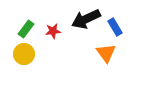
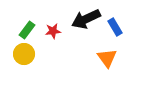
green rectangle: moved 1 px right, 1 px down
orange triangle: moved 1 px right, 5 px down
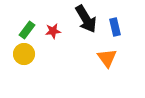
black arrow: rotated 96 degrees counterclockwise
blue rectangle: rotated 18 degrees clockwise
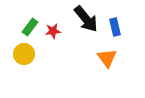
black arrow: rotated 8 degrees counterclockwise
green rectangle: moved 3 px right, 3 px up
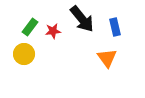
black arrow: moved 4 px left
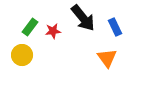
black arrow: moved 1 px right, 1 px up
blue rectangle: rotated 12 degrees counterclockwise
yellow circle: moved 2 px left, 1 px down
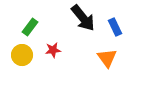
red star: moved 19 px down
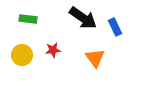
black arrow: rotated 16 degrees counterclockwise
green rectangle: moved 2 px left, 8 px up; rotated 60 degrees clockwise
orange triangle: moved 12 px left
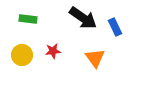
red star: moved 1 px down
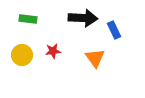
black arrow: rotated 32 degrees counterclockwise
blue rectangle: moved 1 px left, 3 px down
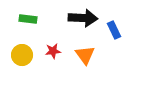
orange triangle: moved 10 px left, 3 px up
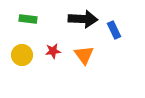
black arrow: moved 1 px down
orange triangle: moved 1 px left
